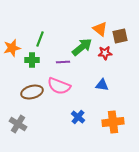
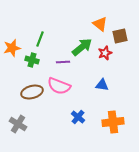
orange triangle: moved 5 px up
red star: rotated 16 degrees counterclockwise
green cross: rotated 16 degrees clockwise
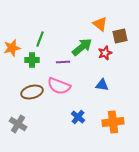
green cross: rotated 16 degrees counterclockwise
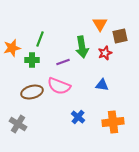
orange triangle: rotated 21 degrees clockwise
green arrow: rotated 120 degrees clockwise
purple line: rotated 16 degrees counterclockwise
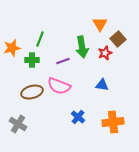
brown square: moved 2 px left, 3 px down; rotated 28 degrees counterclockwise
purple line: moved 1 px up
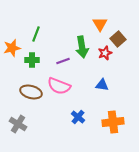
green line: moved 4 px left, 5 px up
brown ellipse: moved 1 px left; rotated 30 degrees clockwise
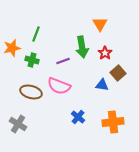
brown square: moved 34 px down
red star: rotated 16 degrees counterclockwise
green cross: rotated 16 degrees clockwise
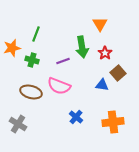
blue cross: moved 2 px left
